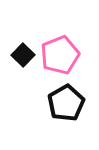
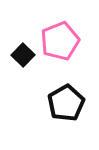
pink pentagon: moved 14 px up
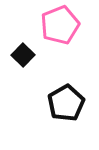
pink pentagon: moved 16 px up
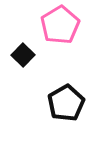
pink pentagon: rotated 9 degrees counterclockwise
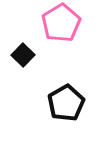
pink pentagon: moved 1 px right, 2 px up
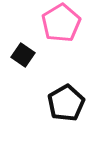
black square: rotated 10 degrees counterclockwise
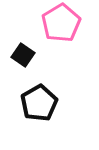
black pentagon: moved 27 px left
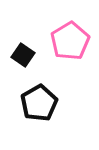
pink pentagon: moved 9 px right, 18 px down
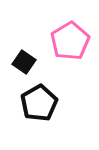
black square: moved 1 px right, 7 px down
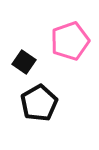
pink pentagon: rotated 12 degrees clockwise
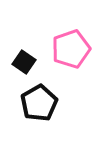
pink pentagon: moved 1 px right, 8 px down
